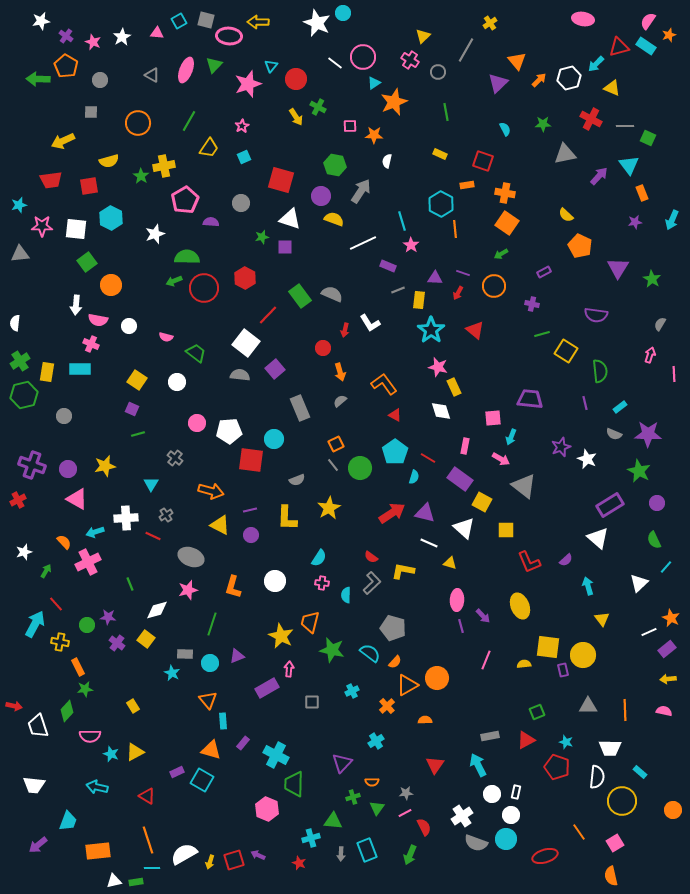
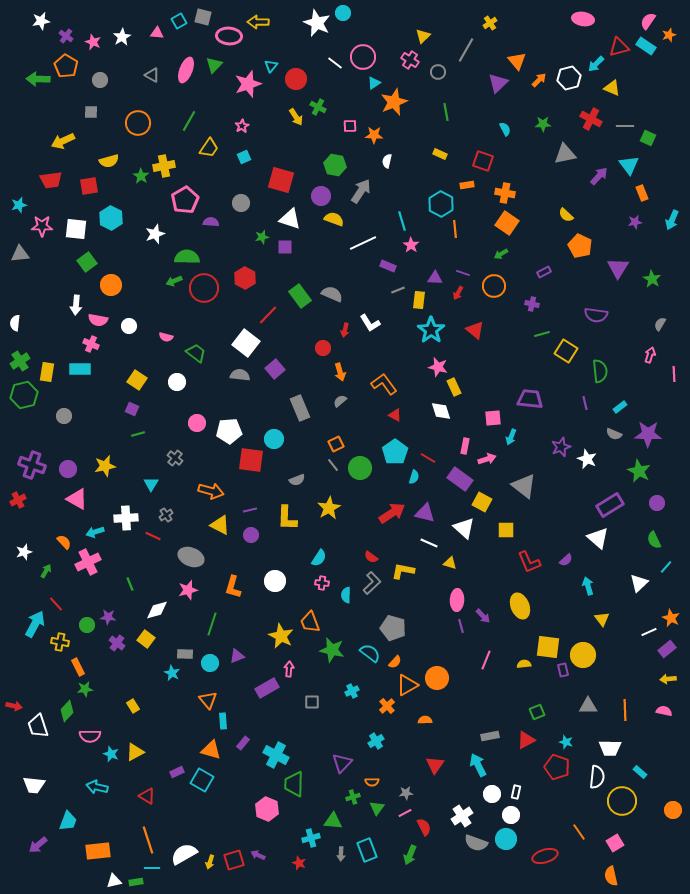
gray square at (206, 20): moved 3 px left, 3 px up
pink arrow at (501, 459): moved 14 px left; rotated 48 degrees counterclockwise
orange trapezoid at (310, 622): rotated 35 degrees counterclockwise
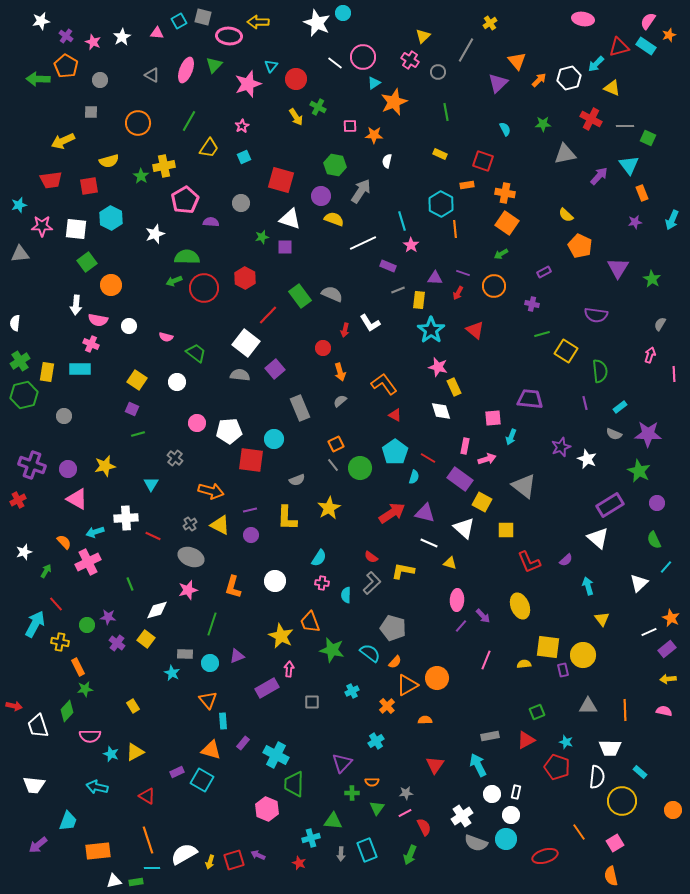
gray cross at (166, 515): moved 24 px right, 9 px down
purple line at (461, 626): rotated 56 degrees clockwise
green cross at (353, 797): moved 1 px left, 4 px up; rotated 16 degrees clockwise
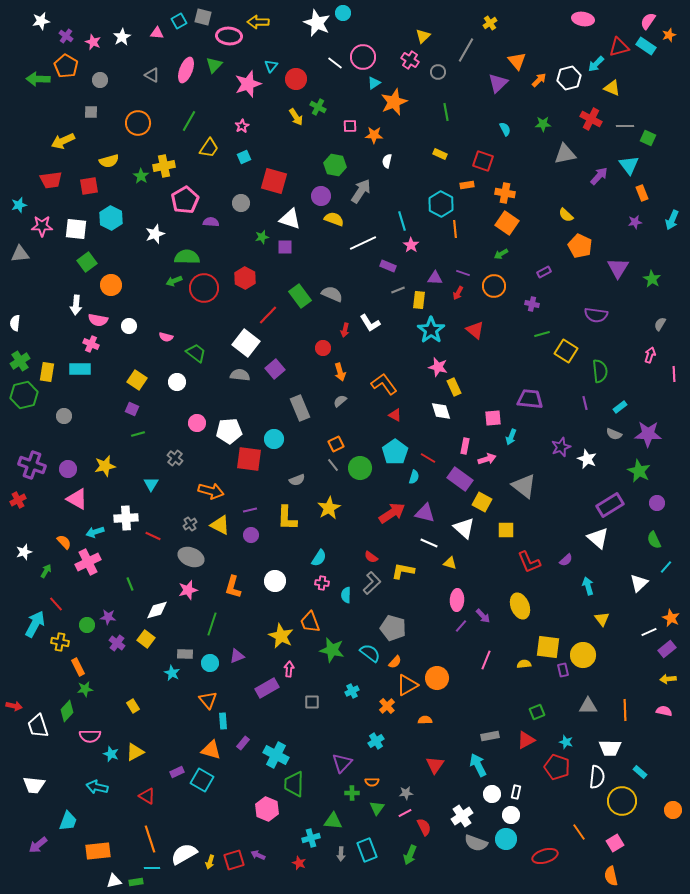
red square at (281, 180): moved 7 px left, 1 px down
red square at (251, 460): moved 2 px left, 1 px up
orange line at (148, 840): moved 2 px right, 1 px up
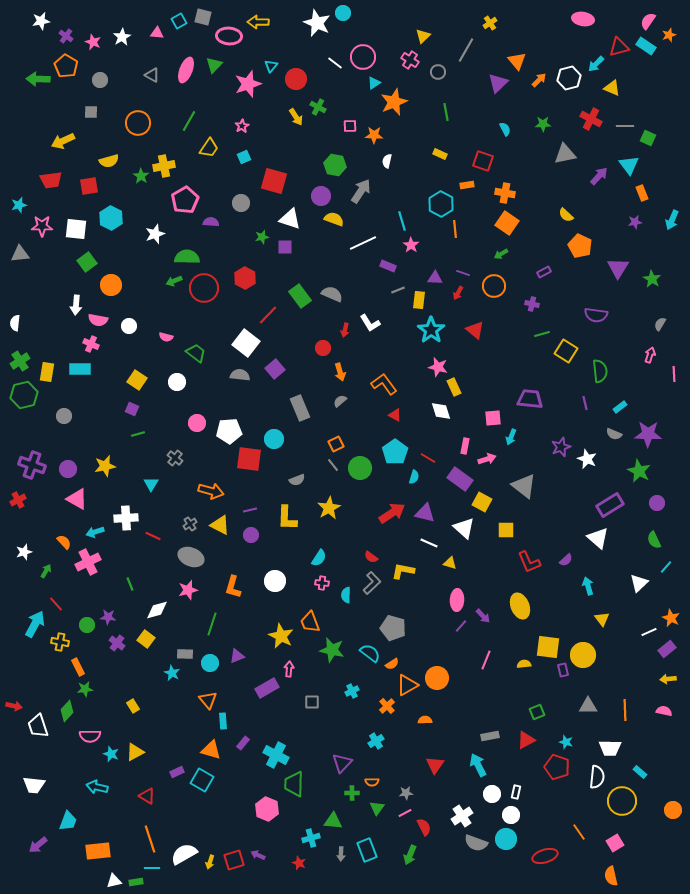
orange semicircle at (395, 662): moved 3 px left, 2 px down; rotated 16 degrees clockwise
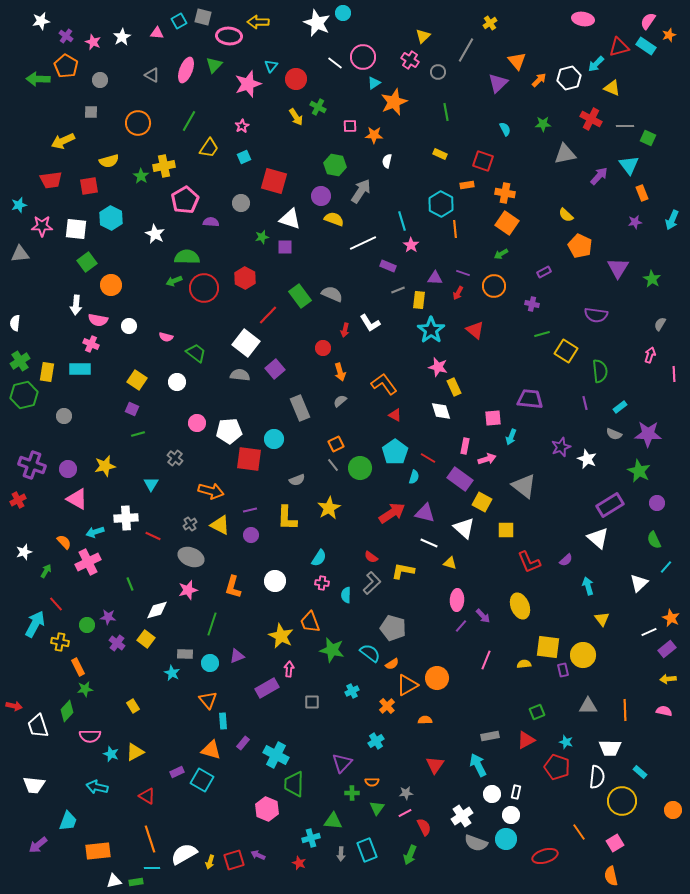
white star at (155, 234): rotated 24 degrees counterclockwise
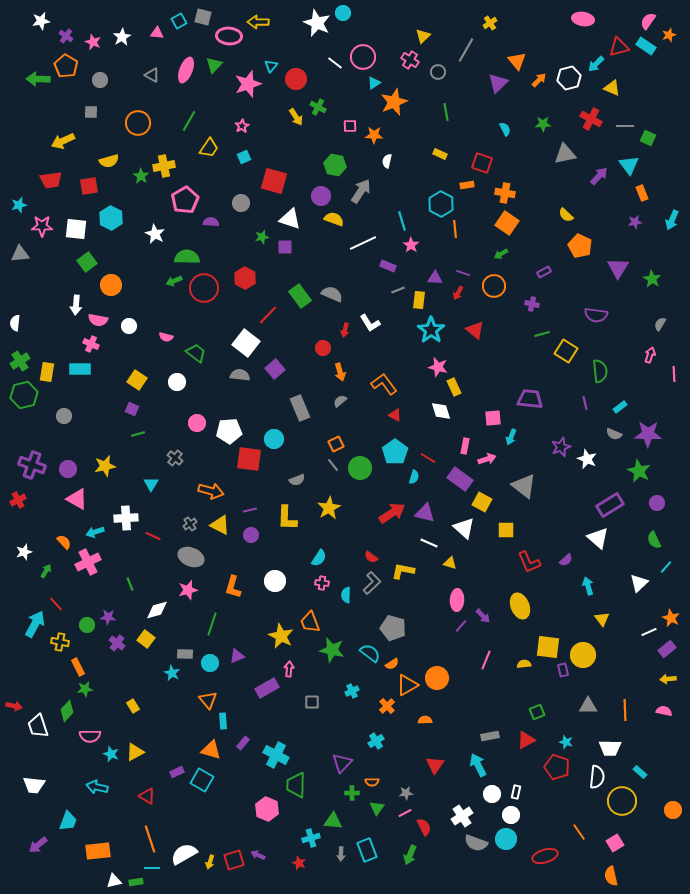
red square at (483, 161): moved 1 px left, 2 px down
green trapezoid at (294, 784): moved 2 px right, 1 px down
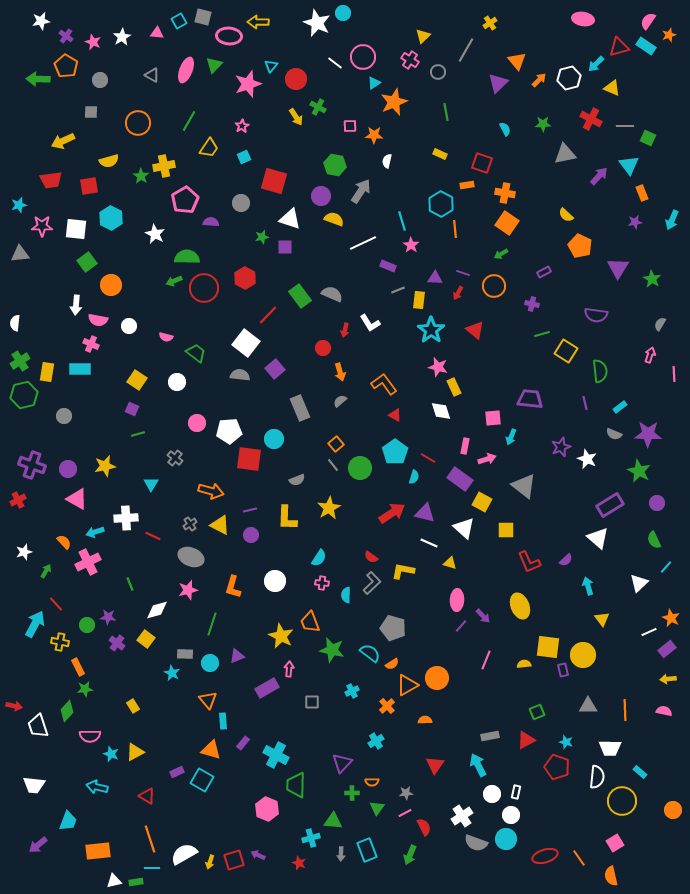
orange square at (336, 444): rotated 14 degrees counterclockwise
orange line at (579, 832): moved 26 px down
